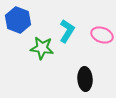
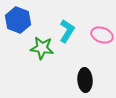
black ellipse: moved 1 px down
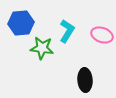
blue hexagon: moved 3 px right, 3 px down; rotated 25 degrees counterclockwise
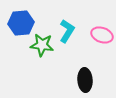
green star: moved 3 px up
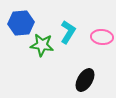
cyan L-shape: moved 1 px right, 1 px down
pink ellipse: moved 2 px down; rotated 15 degrees counterclockwise
black ellipse: rotated 35 degrees clockwise
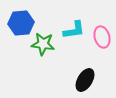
cyan L-shape: moved 6 px right, 2 px up; rotated 50 degrees clockwise
pink ellipse: rotated 70 degrees clockwise
green star: moved 1 px right, 1 px up
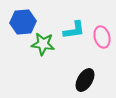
blue hexagon: moved 2 px right, 1 px up
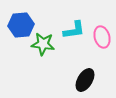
blue hexagon: moved 2 px left, 3 px down
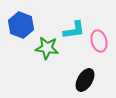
blue hexagon: rotated 25 degrees clockwise
pink ellipse: moved 3 px left, 4 px down
green star: moved 4 px right, 4 px down
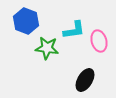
blue hexagon: moved 5 px right, 4 px up
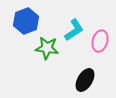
blue hexagon: rotated 20 degrees clockwise
cyan L-shape: rotated 25 degrees counterclockwise
pink ellipse: moved 1 px right; rotated 30 degrees clockwise
